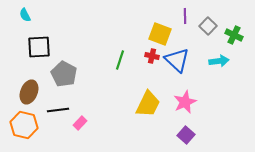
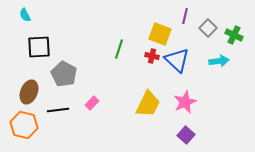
purple line: rotated 14 degrees clockwise
gray square: moved 2 px down
green line: moved 1 px left, 11 px up
pink rectangle: moved 12 px right, 20 px up
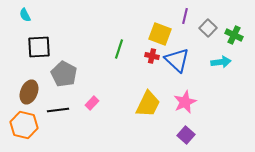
cyan arrow: moved 2 px right, 1 px down
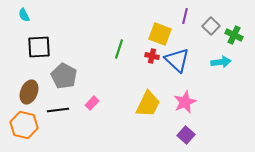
cyan semicircle: moved 1 px left
gray square: moved 3 px right, 2 px up
gray pentagon: moved 2 px down
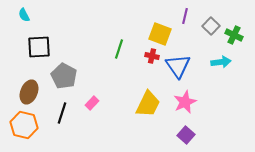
blue triangle: moved 1 px right, 6 px down; rotated 12 degrees clockwise
black line: moved 4 px right, 3 px down; rotated 65 degrees counterclockwise
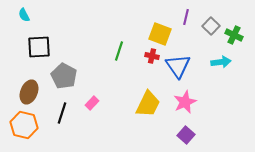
purple line: moved 1 px right, 1 px down
green line: moved 2 px down
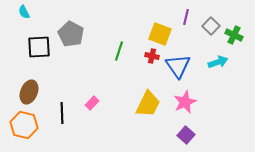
cyan semicircle: moved 3 px up
cyan arrow: moved 3 px left; rotated 12 degrees counterclockwise
gray pentagon: moved 7 px right, 42 px up
black line: rotated 20 degrees counterclockwise
